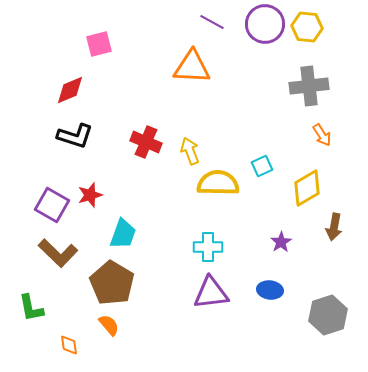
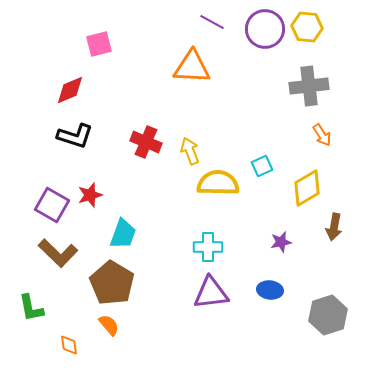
purple circle: moved 5 px down
purple star: rotated 20 degrees clockwise
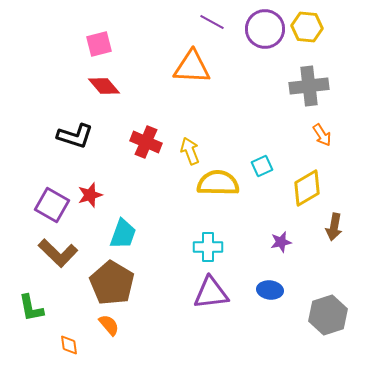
red diamond: moved 34 px right, 4 px up; rotated 72 degrees clockwise
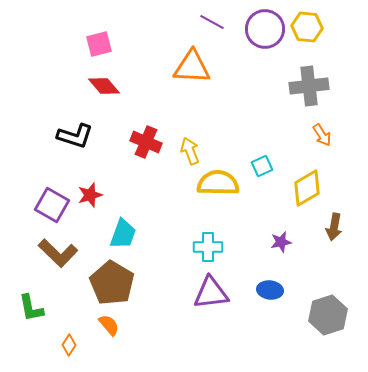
orange diamond: rotated 40 degrees clockwise
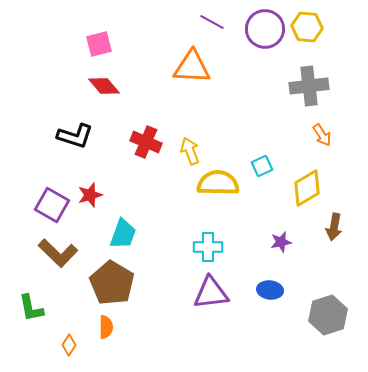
orange semicircle: moved 3 px left, 2 px down; rotated 40 degrees clockwise
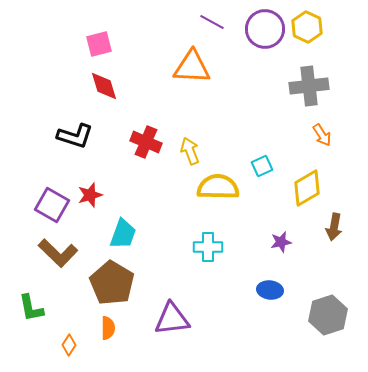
yellow hexagon: rotated 20 degrees clockwise
red diamond: rotated 24 degrees clockwise
yellow semicircle: moved 4 px down
purple triangle: moved 39 px left, 26 px down
orange semicircle: moved 2 px right, 1 px down
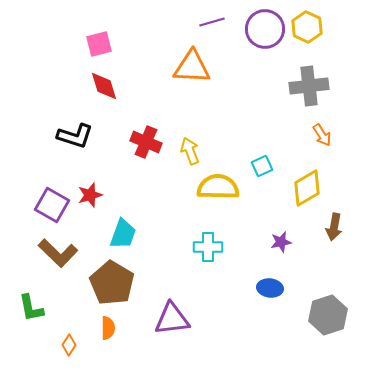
purple line: rotated 45 degrees counterclockwise
blue ellipse: moved 2 px up
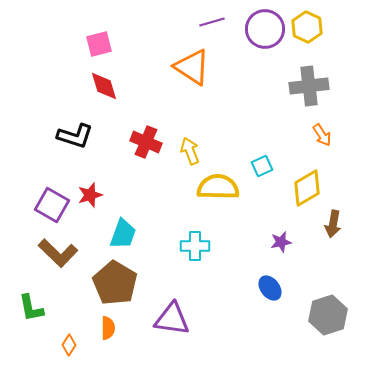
orange triangle: rotated 30 degrees clockwise
brown arrow: moved 1 px left, 3 px up
cyan cross: moved 13 px left, 1 px up
brown pentagon: moved 3 px right
blue ellipse: rotated 45 degrees clockwise
purple triangle: rotated 15 degrees clockwise
